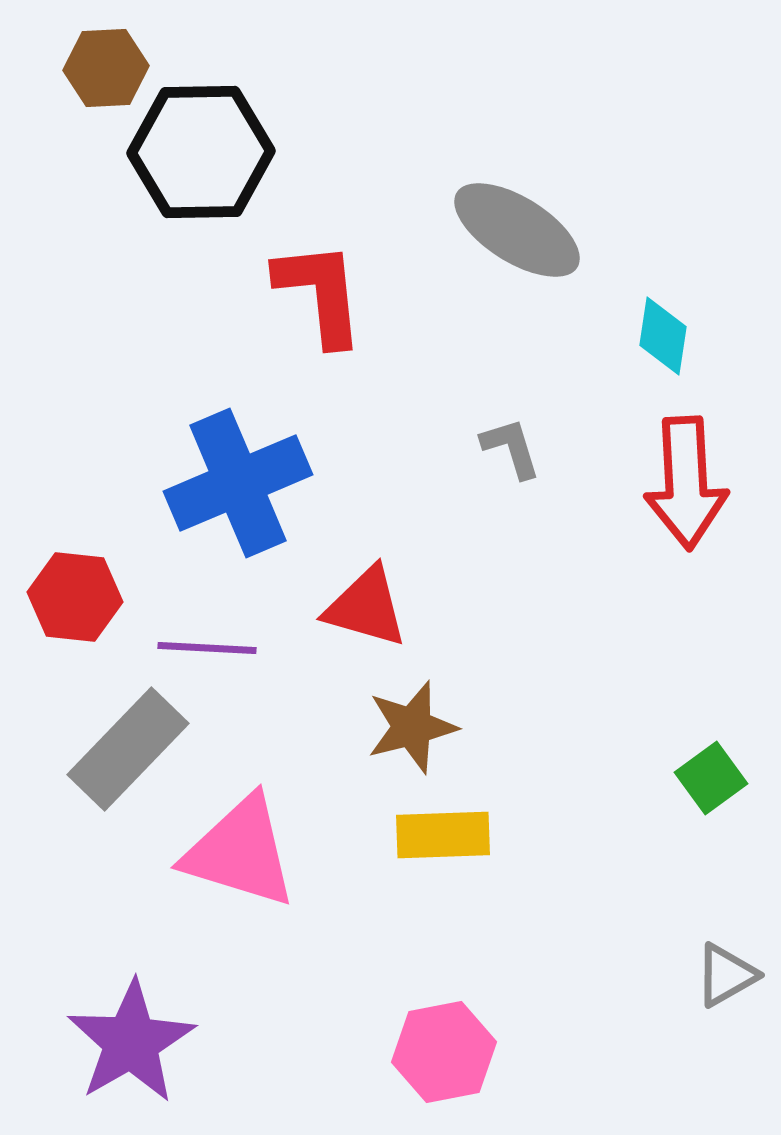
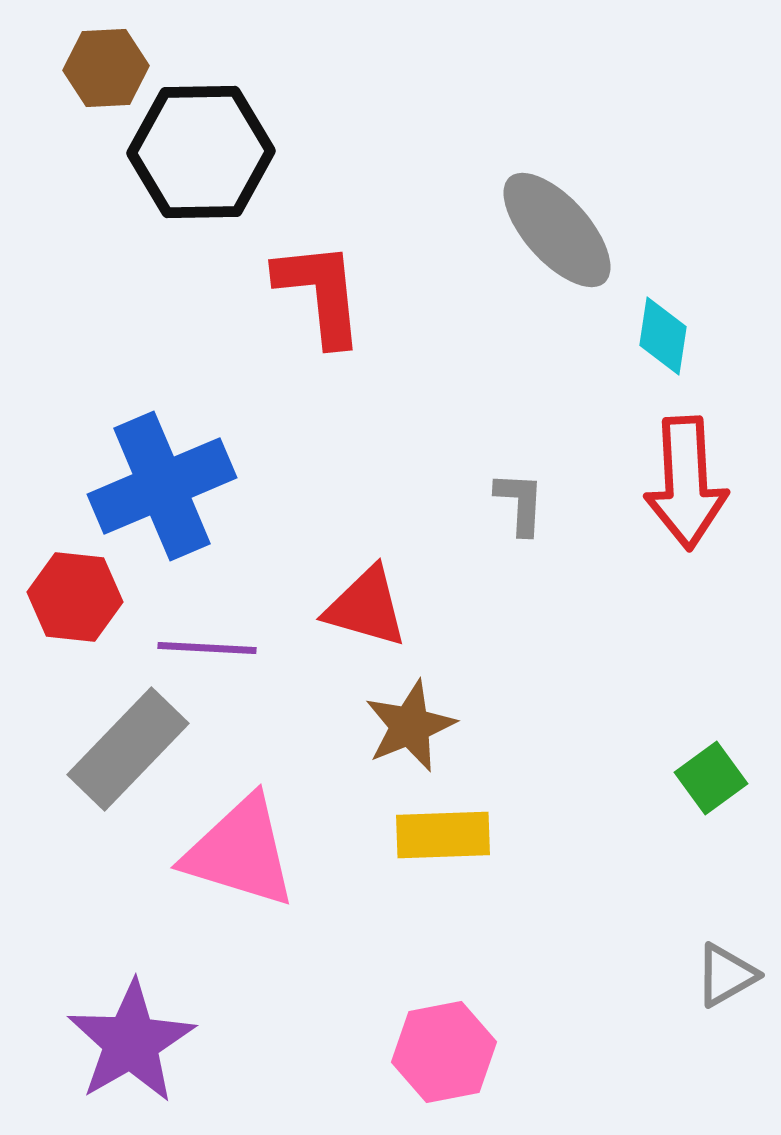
gray ellipse: moved 40 px right; rotated 16 degrees clockwise
gray L-shape: moved 9 px right, 55 px down; rotated 20 degrees clockwise
blue cross: moved 76 px left, 3 px down
brown star: moved 2 px left, 1 px up; rotated 8 degrees counterclockwise
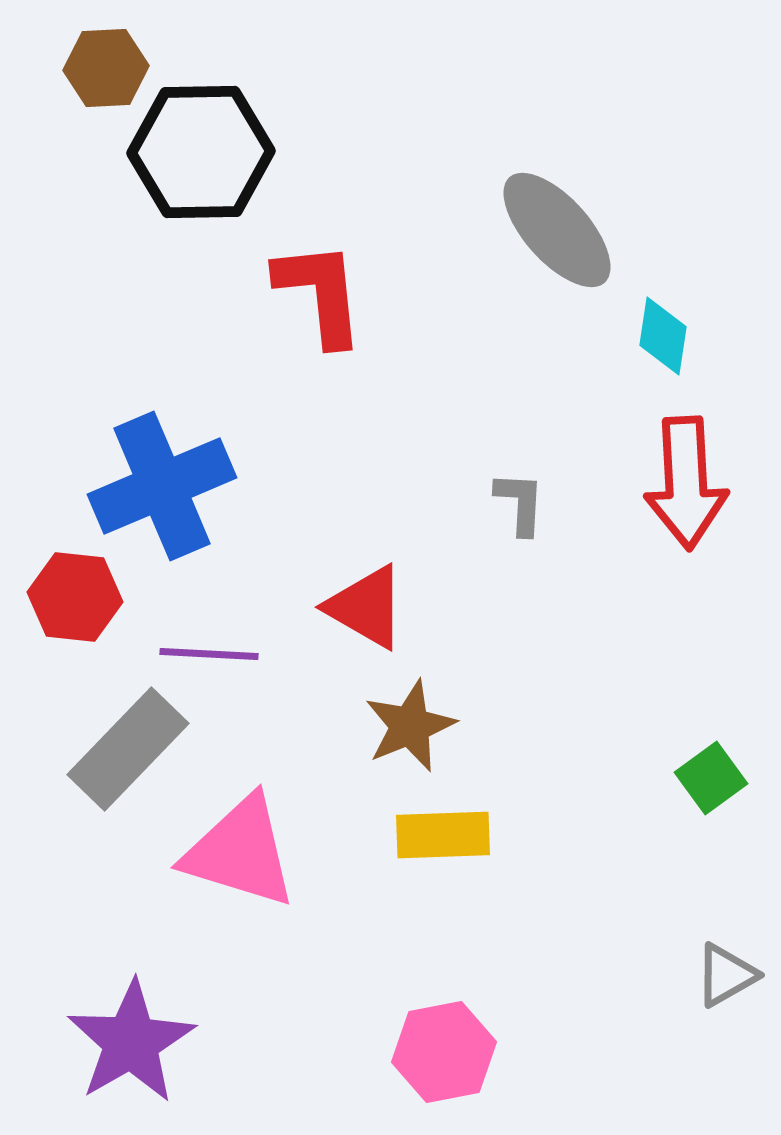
red triangle: rotated 14 degrees clockwise
purple line: moved 2 px right, 6 px down
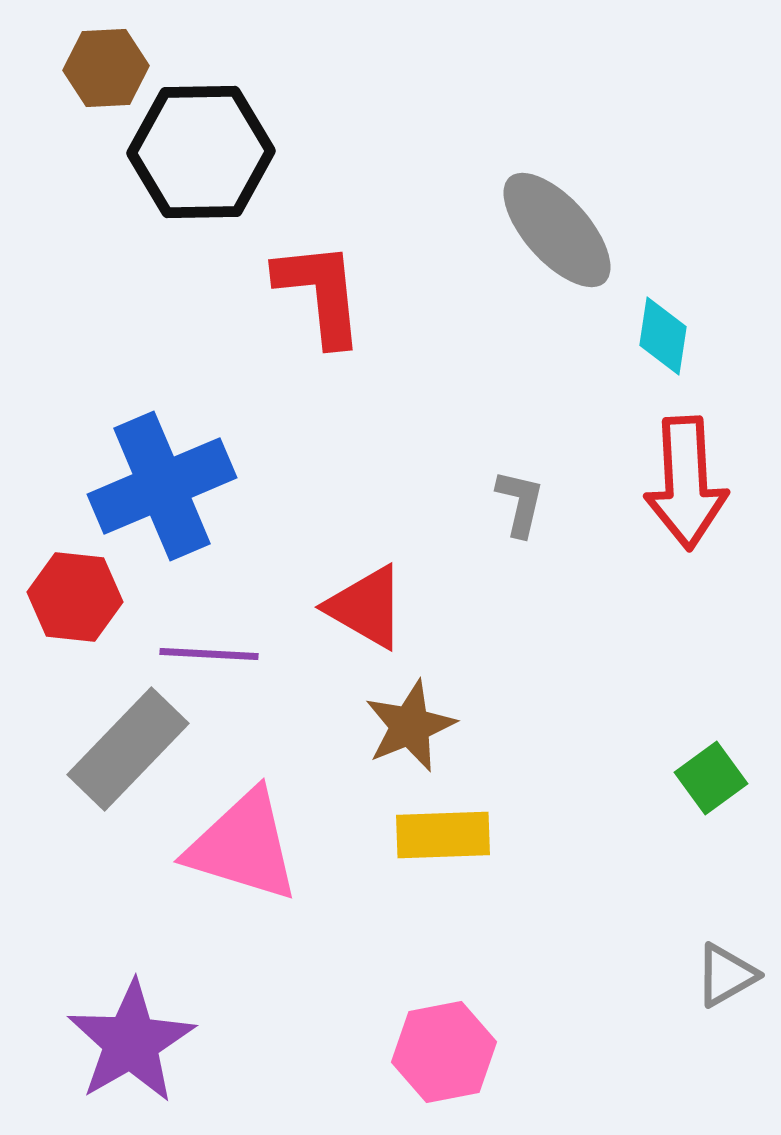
gray L-shape: rotated 10 degrees clockwise
pink triangle: moved 3 px right, 6 px up
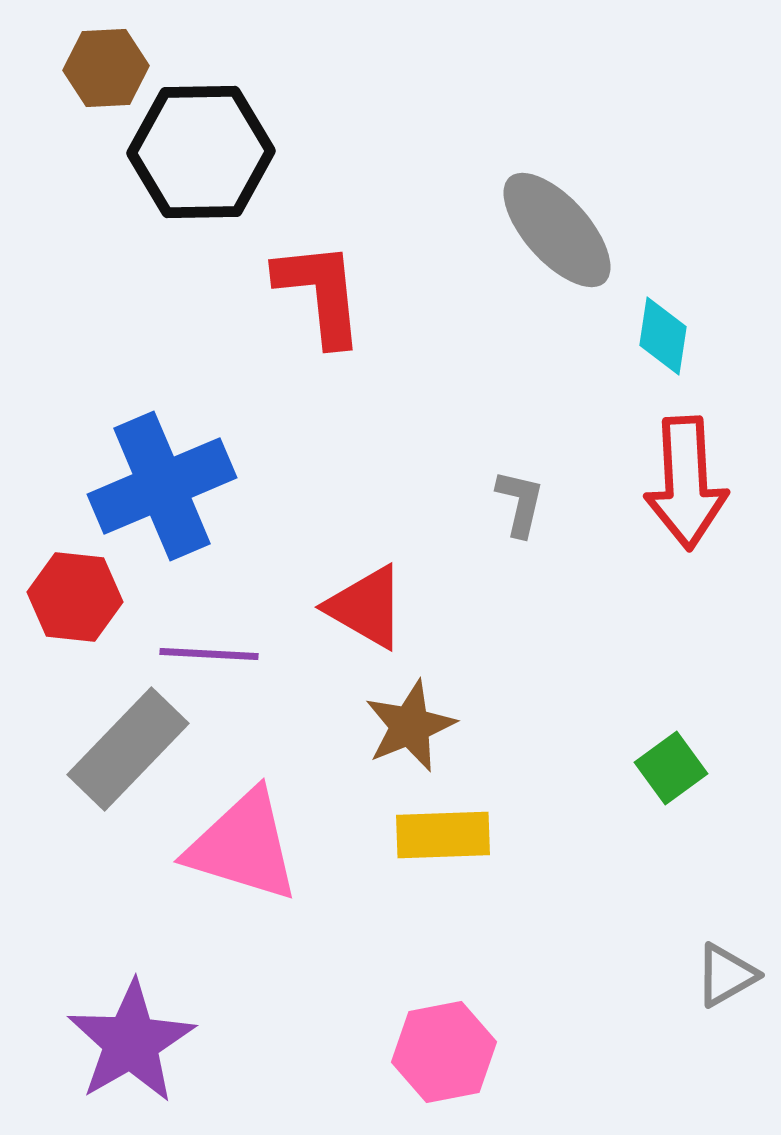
green square: moved 40 px left, 10 px up
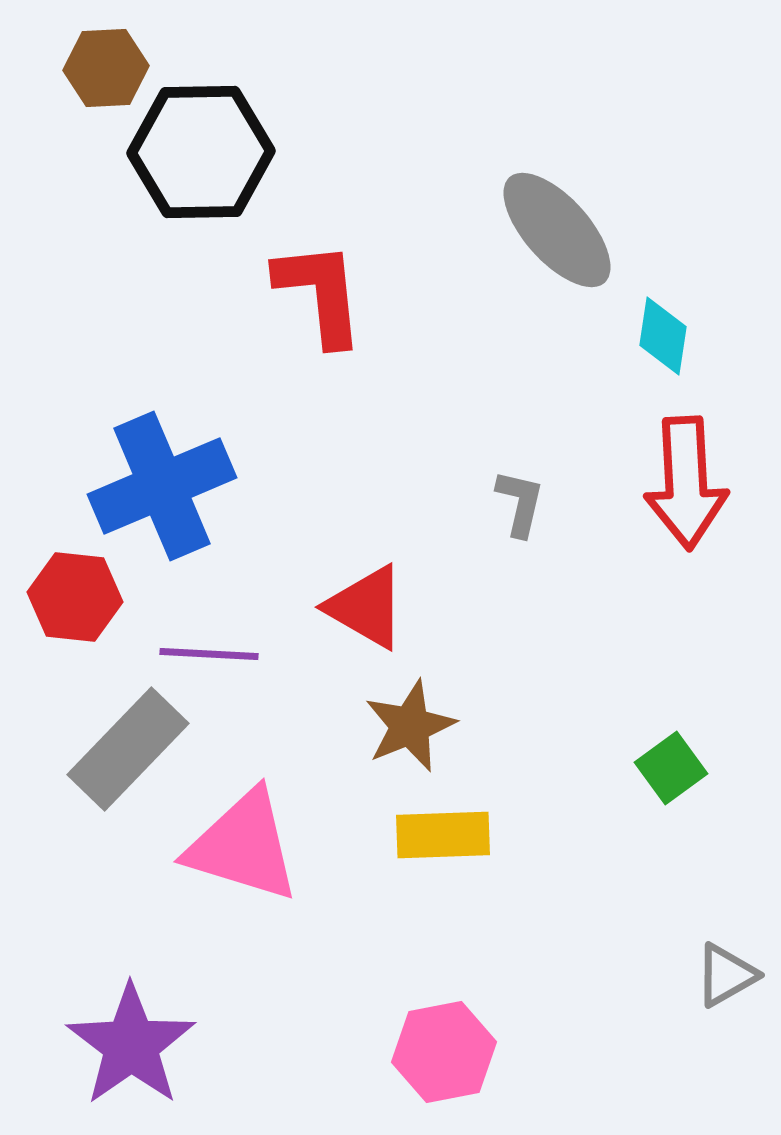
purple star: moved 3 px down; rotated 5 degrees counterclockwise
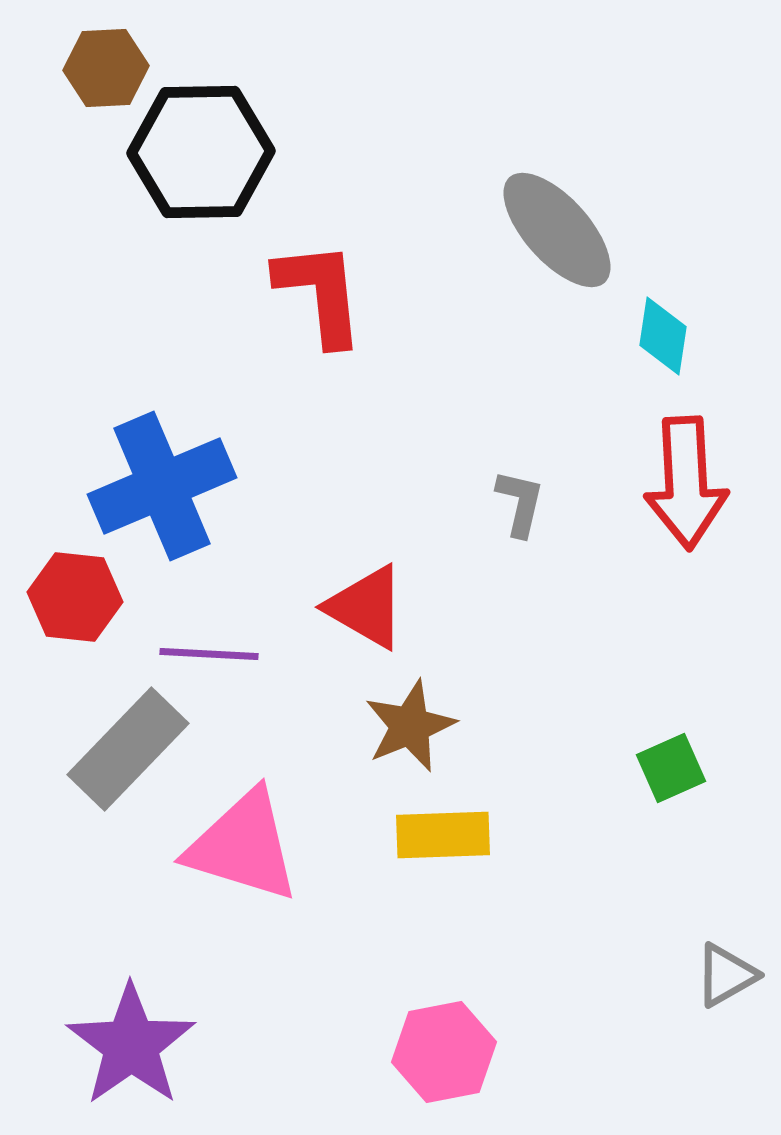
green square: rotated 12 degrees clockwise
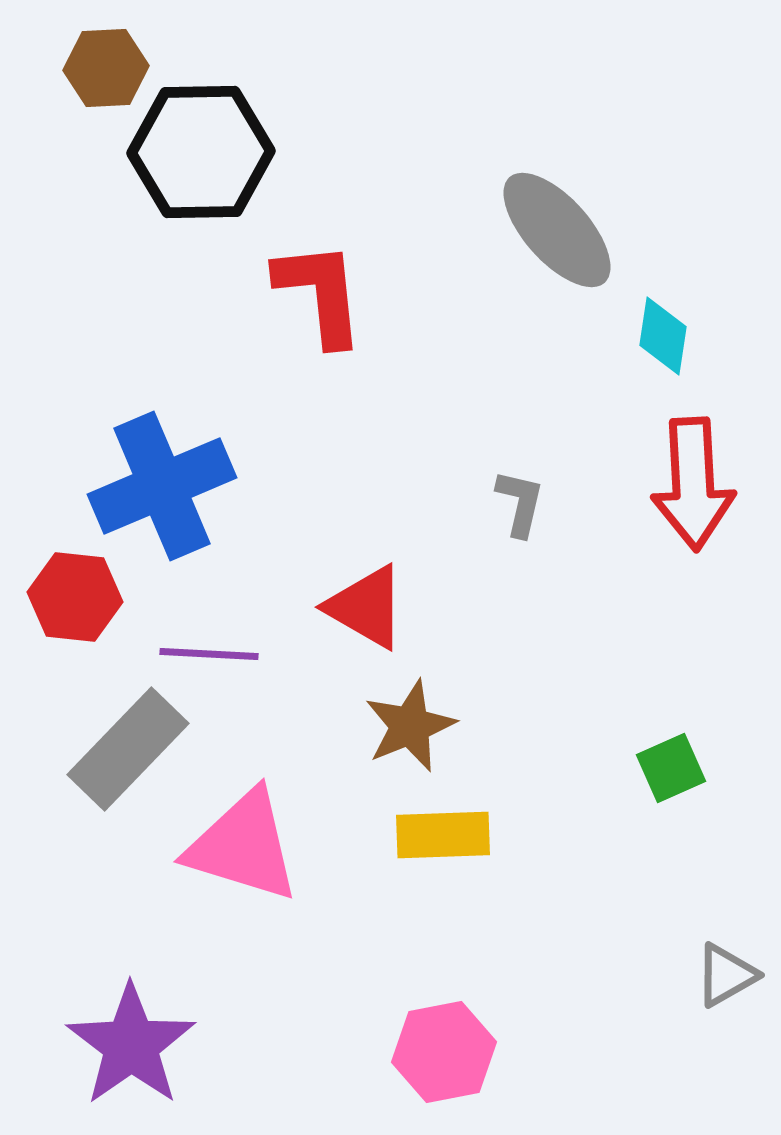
red arrow: moved 7 px right, 1 px down
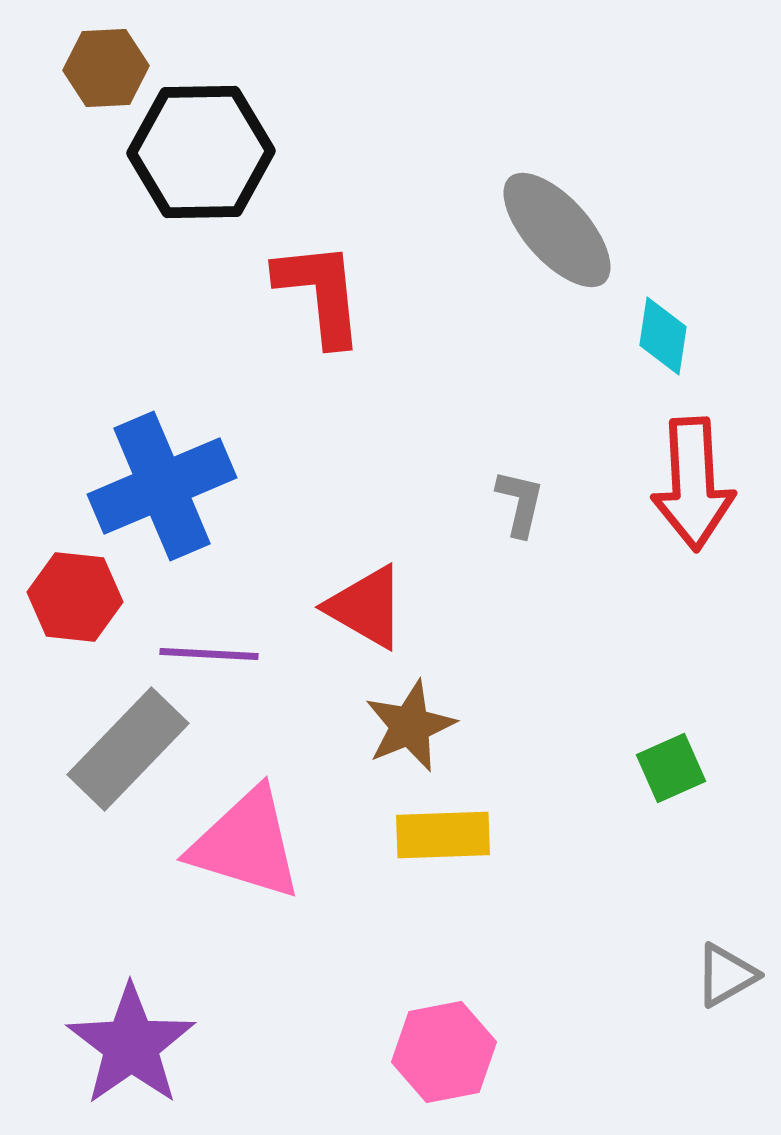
pink triangle: moved 3 px right, 2 px up
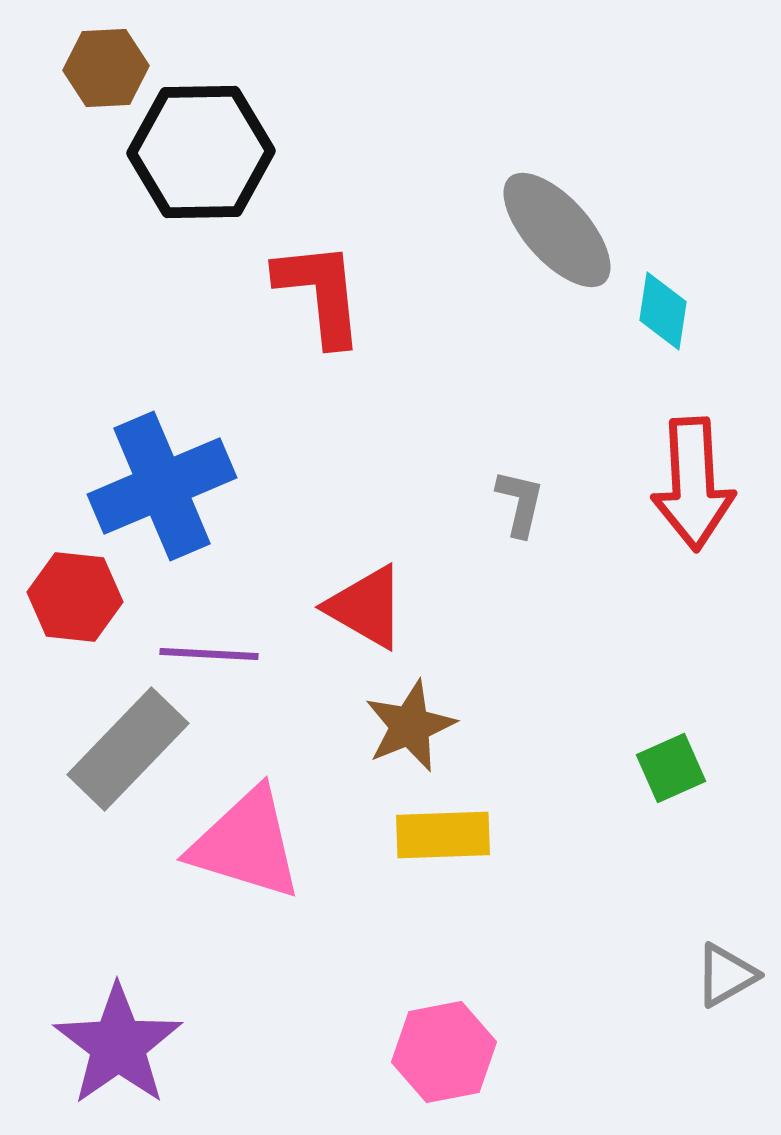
cyan diamond: moved 25 px up
purple star: moved 13 px left
